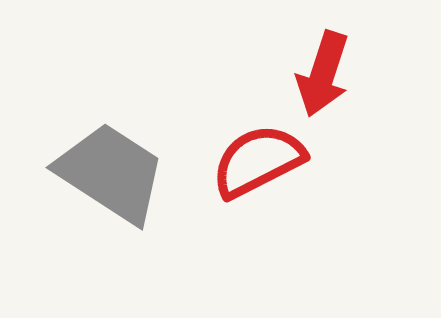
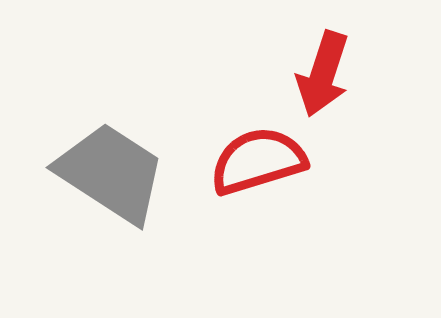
red semicircle: rotated 10 degrees clockwise
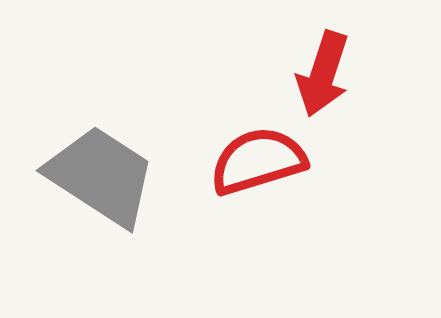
gray trapezoid: moved 10 px left, 3 px down
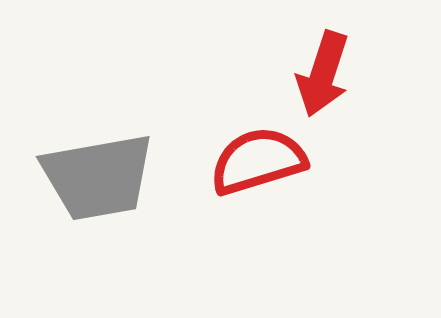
gray trapezoid: moved 3 px left, 1 px down; rotated 137 degrees clockwise
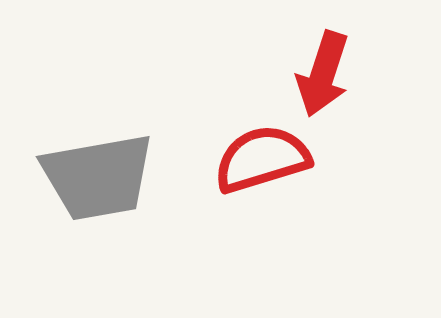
red semicircle: moved 4 px right, 2 px up
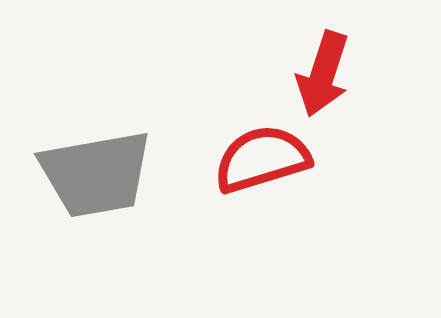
gray trapezoid: moved 2 px left, 3 px up
